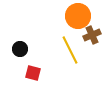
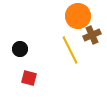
red square: moved 4 px left, 5 px down
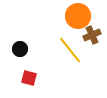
yellow line: rotated 12 degrees counterclockwise
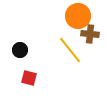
brown cross: moved 2 px left, 1 px up; rotated 30 degrees clockwise
black circle: moved 1 px down
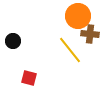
black circle: moved 7 px left, 9 px up
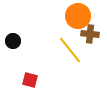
red square: moved 1 px right, 2 px down
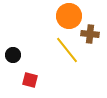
orange circle: moved 9 px left
black circle: moved 14 px down
yellow line: moved 3 px left
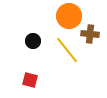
black circle: moved 20 px right, 14 px up
